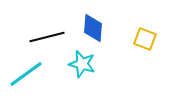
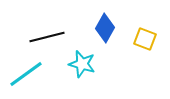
blue diamond: moved 12 px right; rotated 24 degrees clockwise
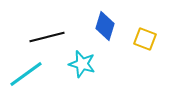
blue diamond: moved 2 px up; rotated 12 degrees counterclockwise
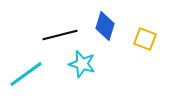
black line: moved 13 px right, 2 px up
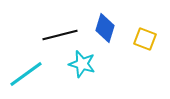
blue diamond: moved 2 px down
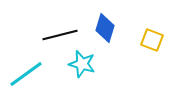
yellow square: moved 7 px right, 1 px down
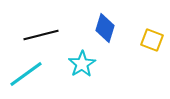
black line: moved 19 px left
cyan star: rotated 24 degrees clockwise
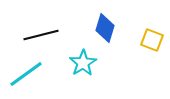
cyan star: moved 1 px right, 1 px up
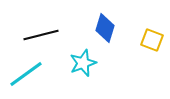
cyan star: rotated 12 degrees clockwise
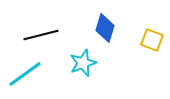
cyan line: moved 1 px left
